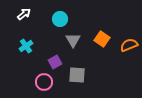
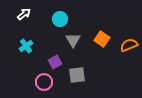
gray square: rotated 12 degrees counterclockwise
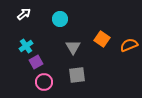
gray triangle: moved 7 px down
purple square: moved 19 px left
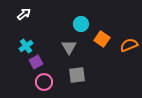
cyan circle: moved 21 px right, 5 px down
gray triangle: moved 4 px left
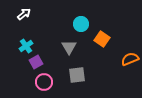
orange semicircle: moved 1 px right, 14 px down
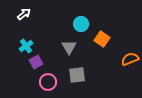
pink circle: moved 4 px right
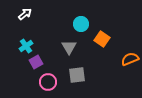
white arrow: moved 1 px right
